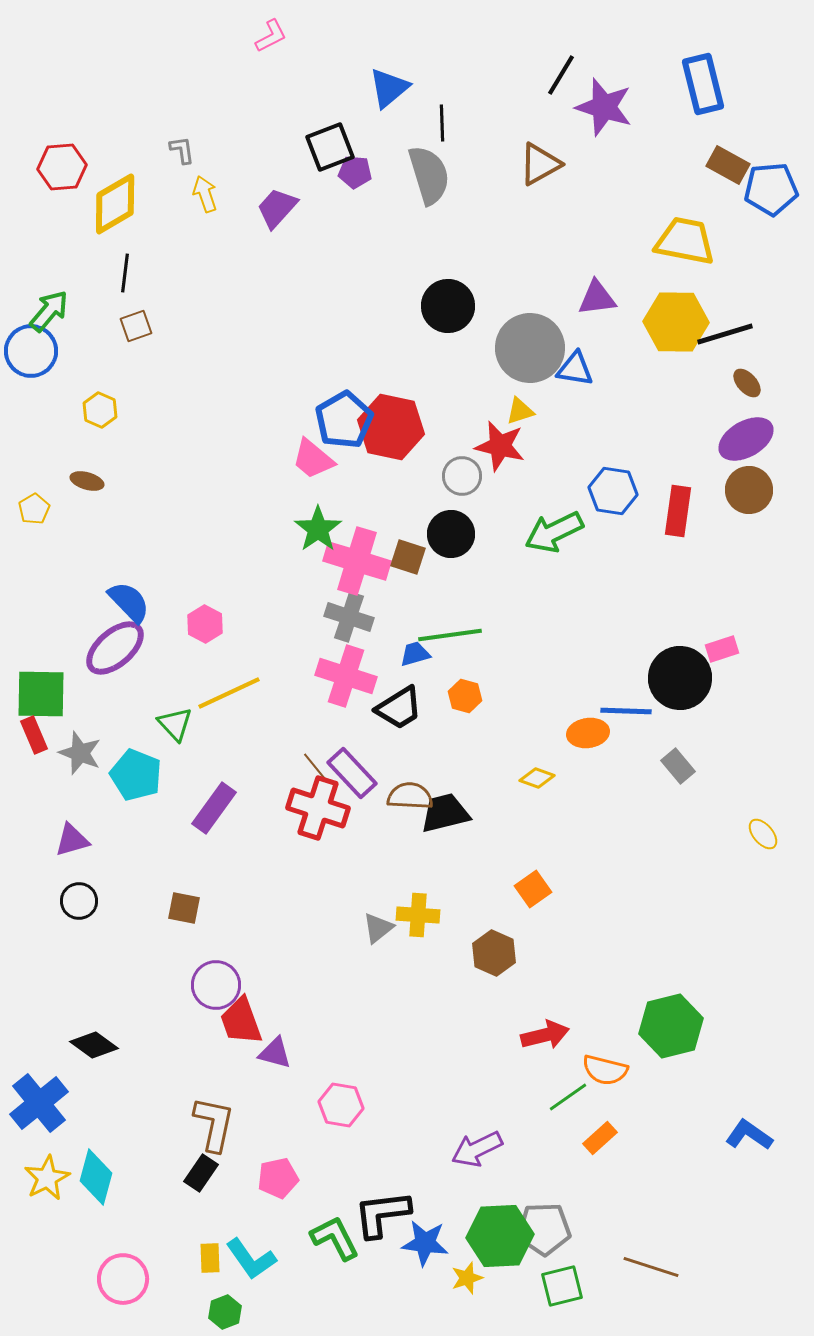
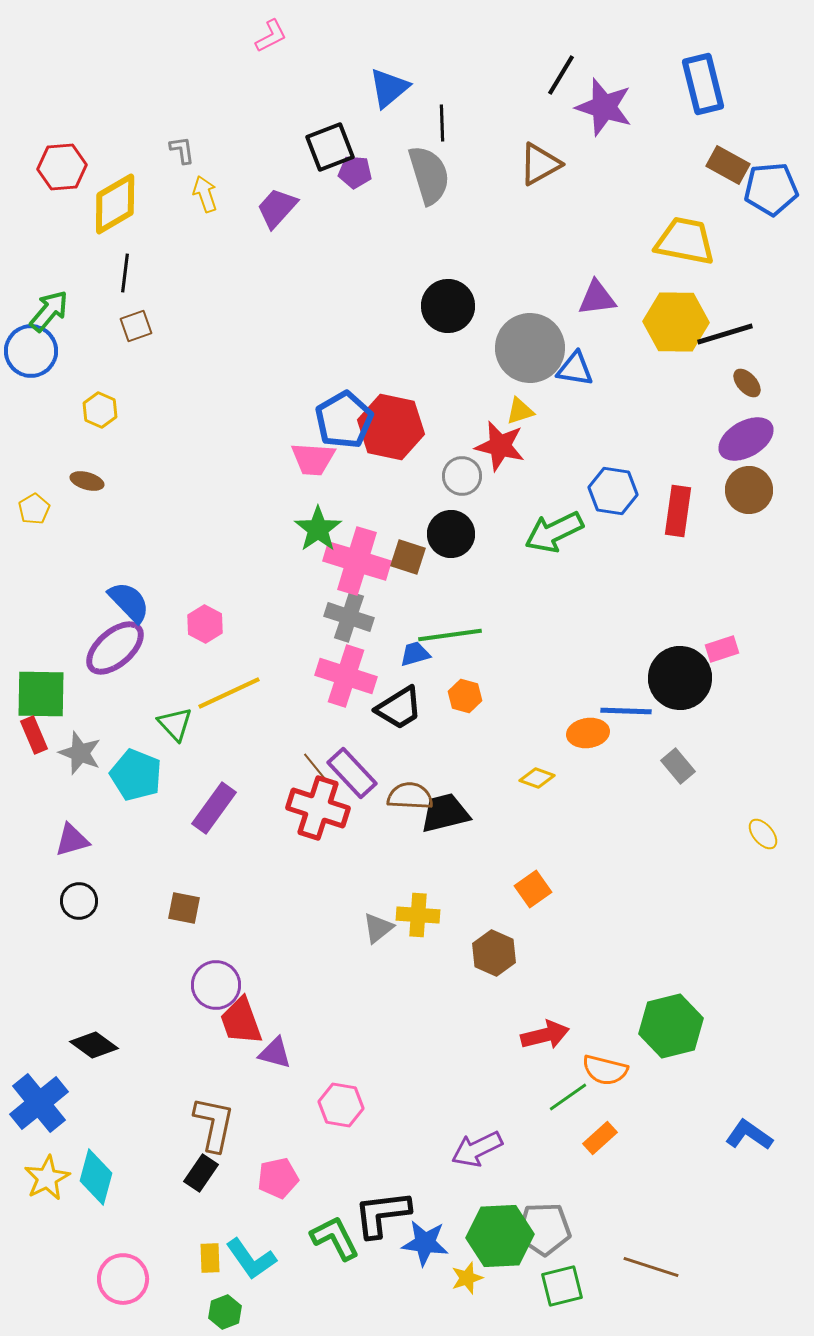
pink trapezoid at (313, 459): rotated 36 degrees counterclockwise
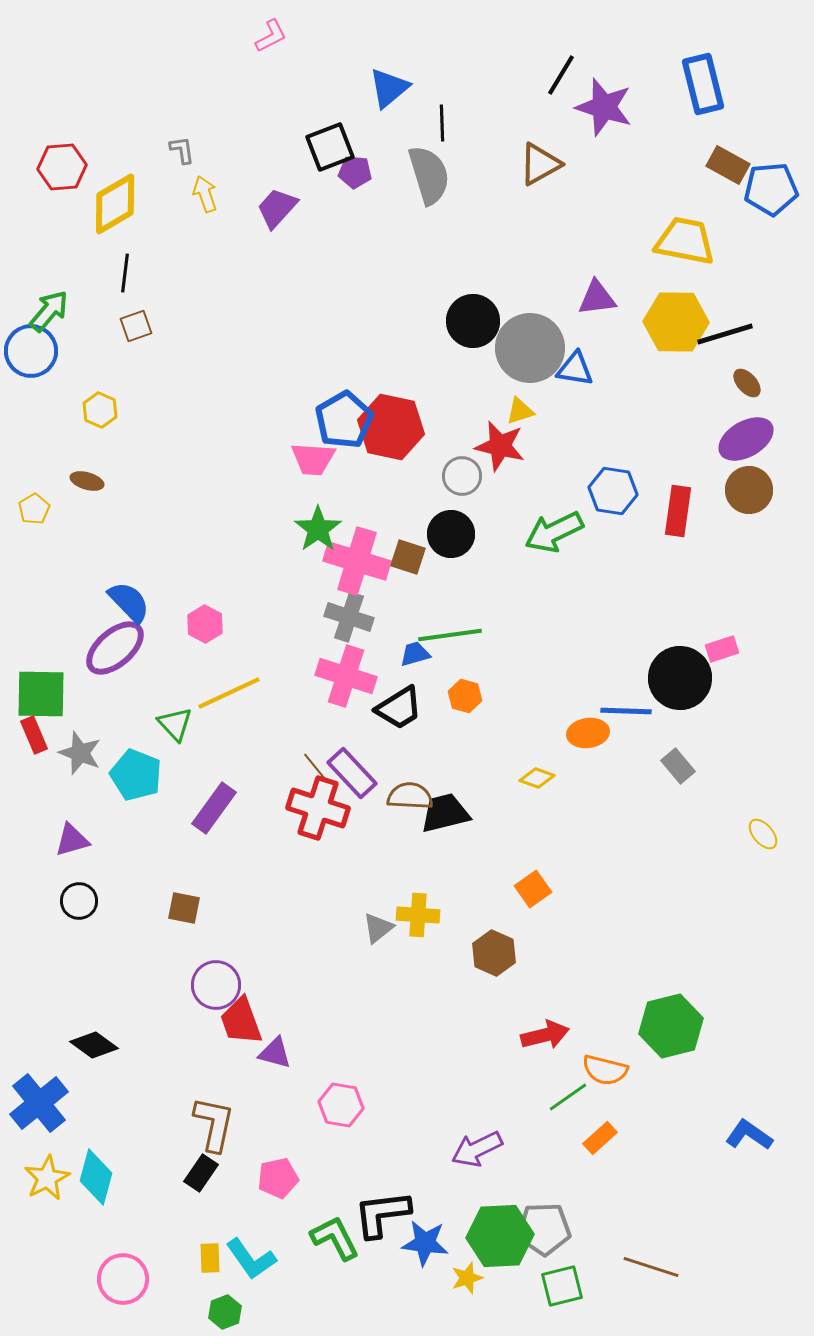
black circle at (448, 306): moved 25 px right, 15 px down
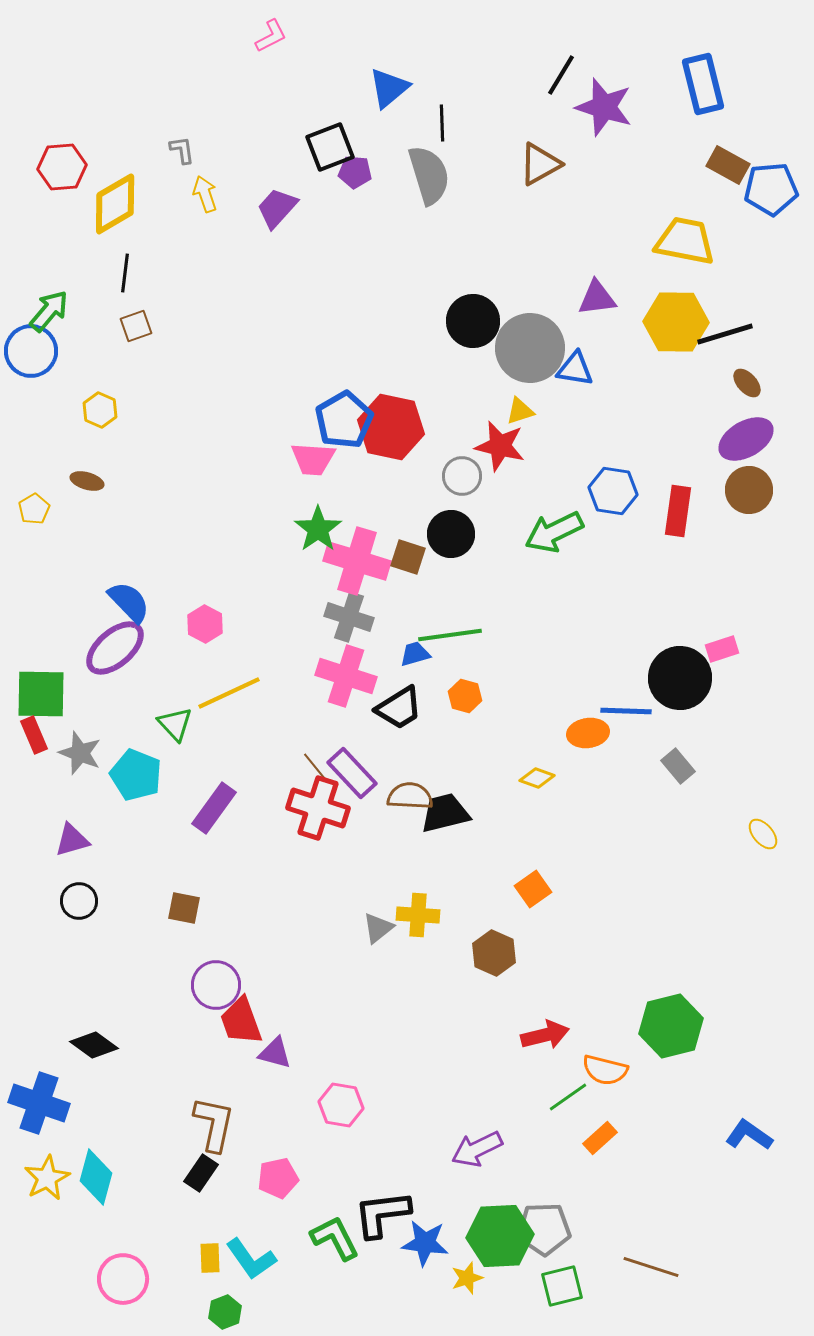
blue cross at (39, 1103): rotated 32 degrees counterclockwise
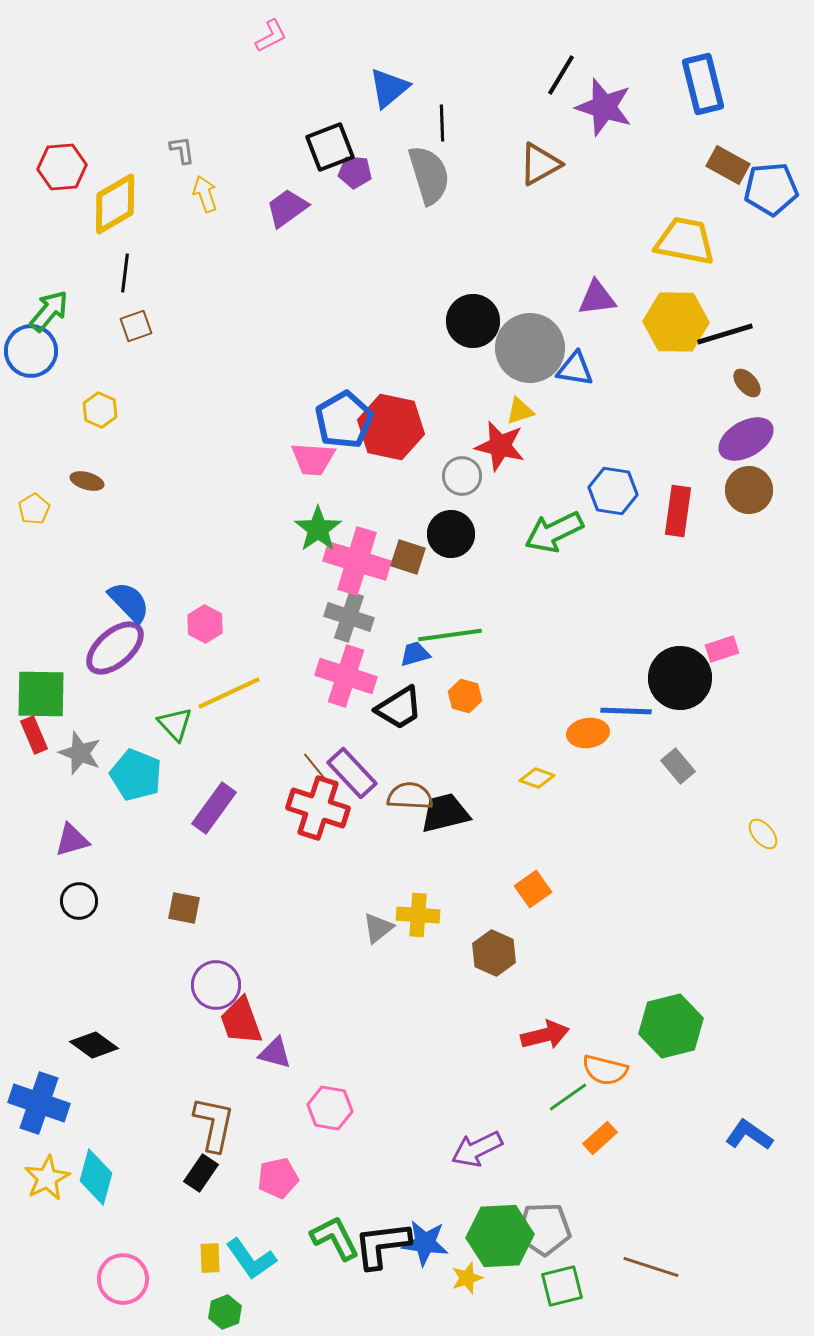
purple trapezoid at (277, 208): moved 10 px right; rotated 12 degrees clockwise
pink hexagon at (341, 1105): moved 11 px left, 3 px down
black L-shape at (382, 1214): moved 31 px down
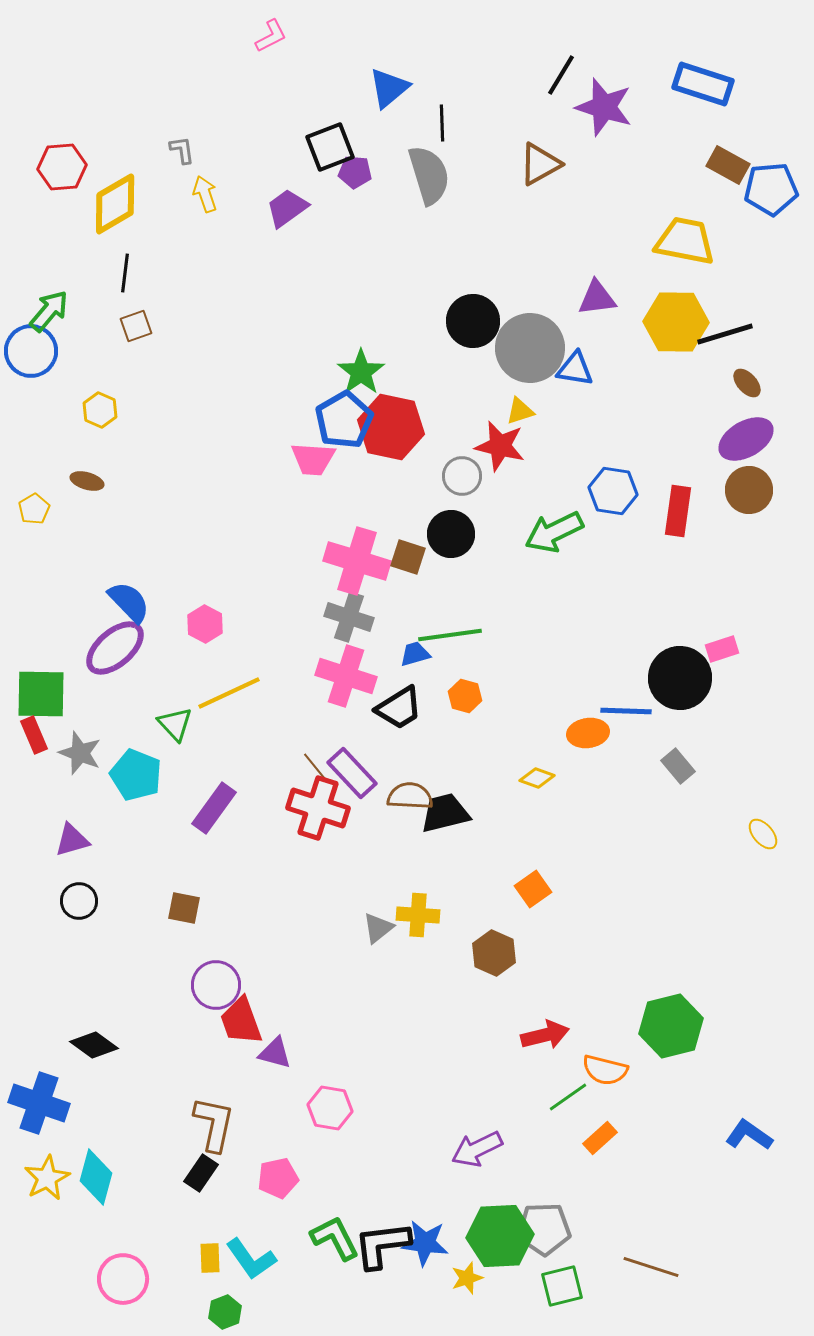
blue rectangle at (703, 84): rotated 58 degrees counterclockwise
green star at (318, 529): moved 43 px right, 157 px up
